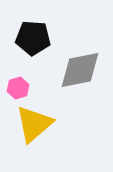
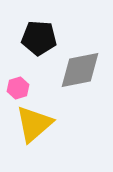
black pentagon: moved 6 px right
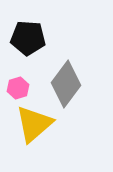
black pentagon: moved 11 px left
gray diamond: moved 14 px left, 14 px down; rotated 42 degrees counterclockwise
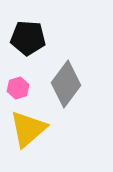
yellow triangle: moved 6 px left, 5 px down
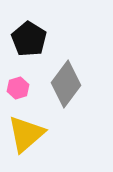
black pentagon: moved 1 px right, 1 px down; rotated 28 degrees clockwise
yellow triangle: moved 2 px left, 5 px down
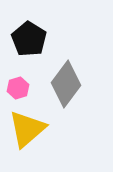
yellow triangle: moved 1 px right, 5 px up
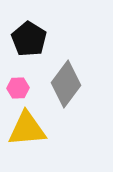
pink hexagon: rotated 15 degrees clockwise
yellow triangle: rotated 36 degrees clockwise
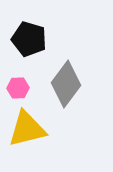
black pentagon: rotated 16 degrees counterclockwise
yellow triangle: rotated 9 degrees counterclockwise
